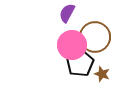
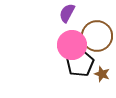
brown circle: moved 2 px right, 1 px up
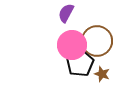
purple semicircle: moved 1 px left
brown circle: moved 5 px down
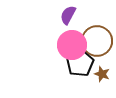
purple semicircle: moved 2 px right, 2 px down
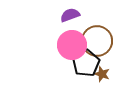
purple semicircle: moved 2 px right; rotated 42 degrees clockwise
black pentagon: moved 6 px right
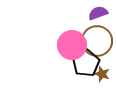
purple semicircle: moved 28 px right, 2 px up
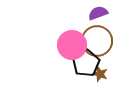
brown star: moved 2 px left
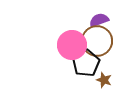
purple semicircle: moved 1 px right, 7 px down
brown star: moved 4 px right, 6 px down
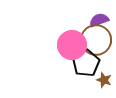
brown circle: moved 1 px left, 1 px up
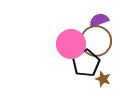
brown circle: moved 1 px down
pink circle: moved 1 px left, 1 px up
brown star: moved 1 px left, 1 px up
